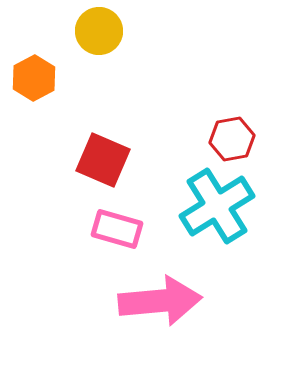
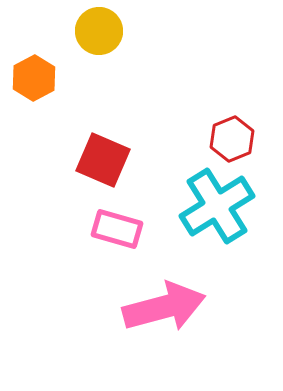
red hexagon: rotated 12 degrees counterclockwise
pink arrow: moved 4 px right, 6 px down; rotated 10 degrees counterclockwise
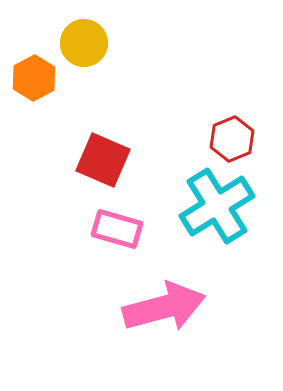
yellow circle: moved 15 px left, 12 px down
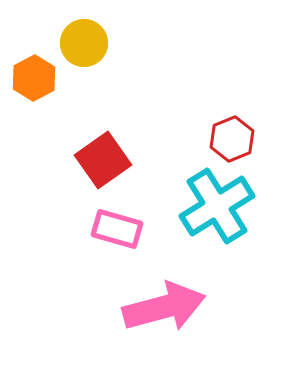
red square: rotated 32 degrees clockwise
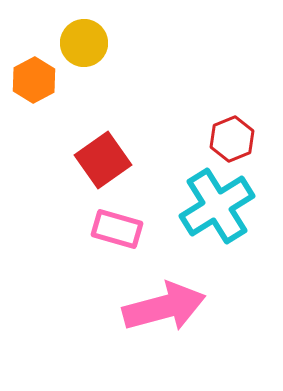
orange hexagon: moved 2 px down
